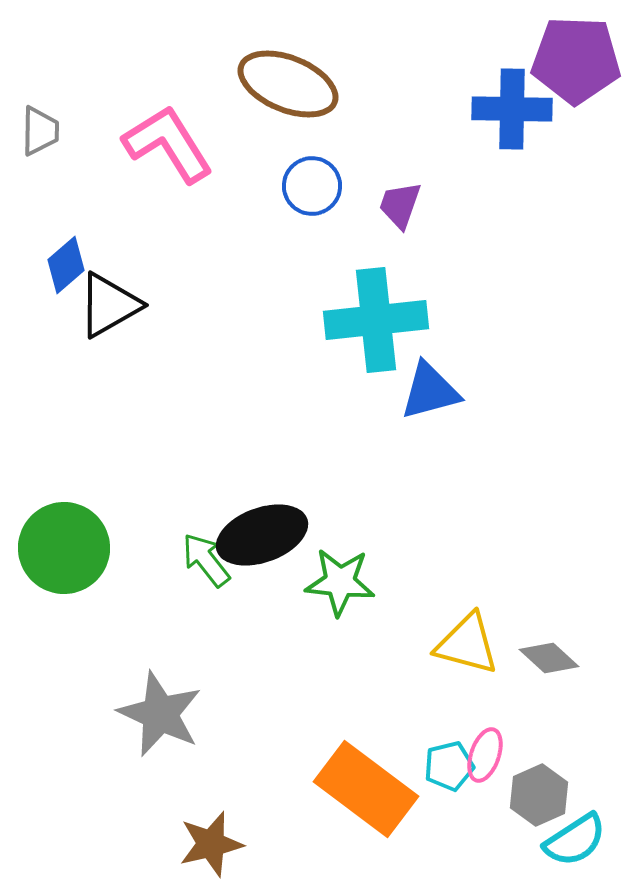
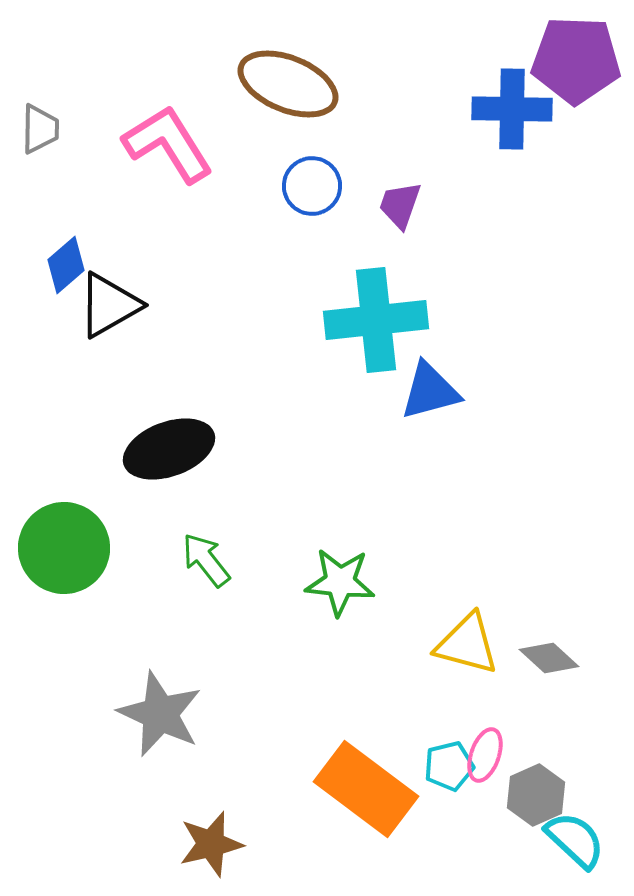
gray trapezoid: moved 2 px up
black ellipse: moved 93 px left, 86 px up
gray hexagon: moved 3 px left
cyan semicircle: rotated 104 degrees counterclockwise
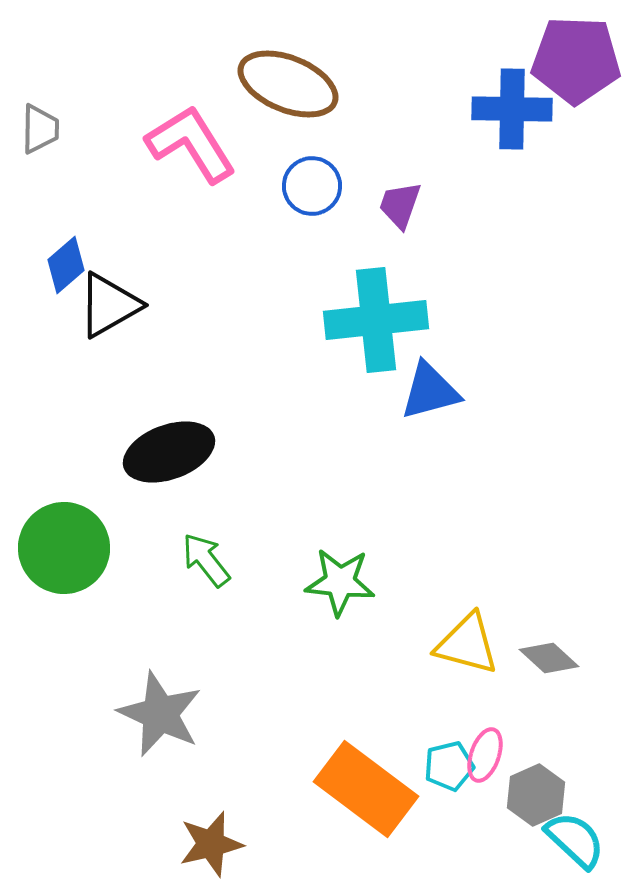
pink L-shape: moved 23 px right
black ellipse: moved 3 px down
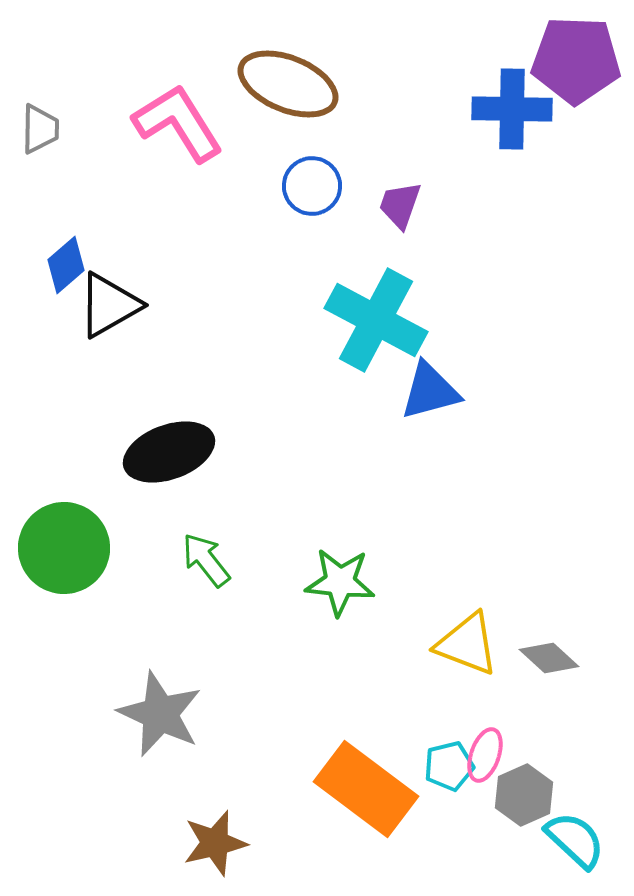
pink L-shape: moved 13 px left, 21 px up
cyan cross: rotated 34 degrees clockwise
yellow triangle: rotated 6 degrees clockwise
gray hexagon: moved 12 px left
brown star: moved 4 px right, 1 px up
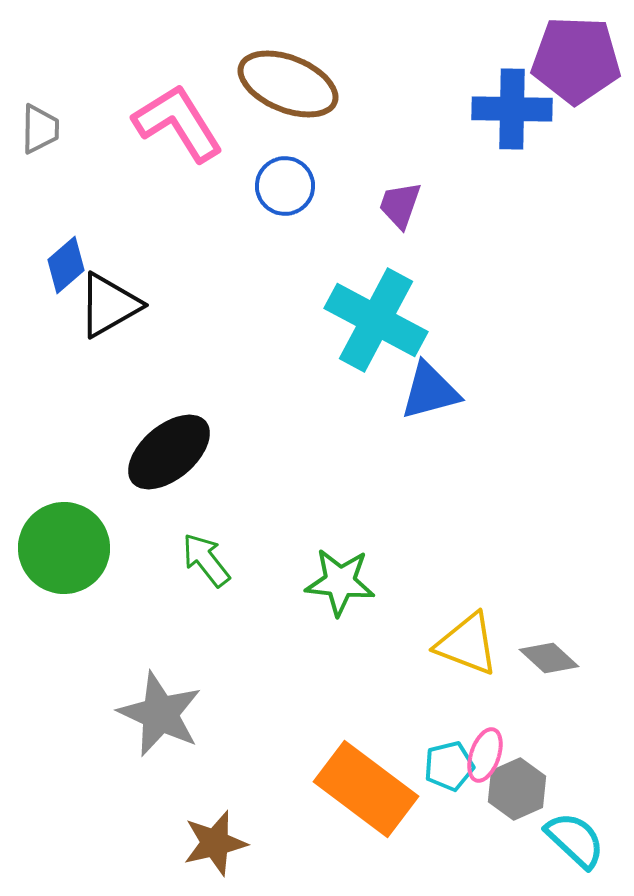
blue circle: moved 27 px left
black ellipse: rotated 20 degrees counterclockwise
gray hexagon: moved 7 px left, 6 px up
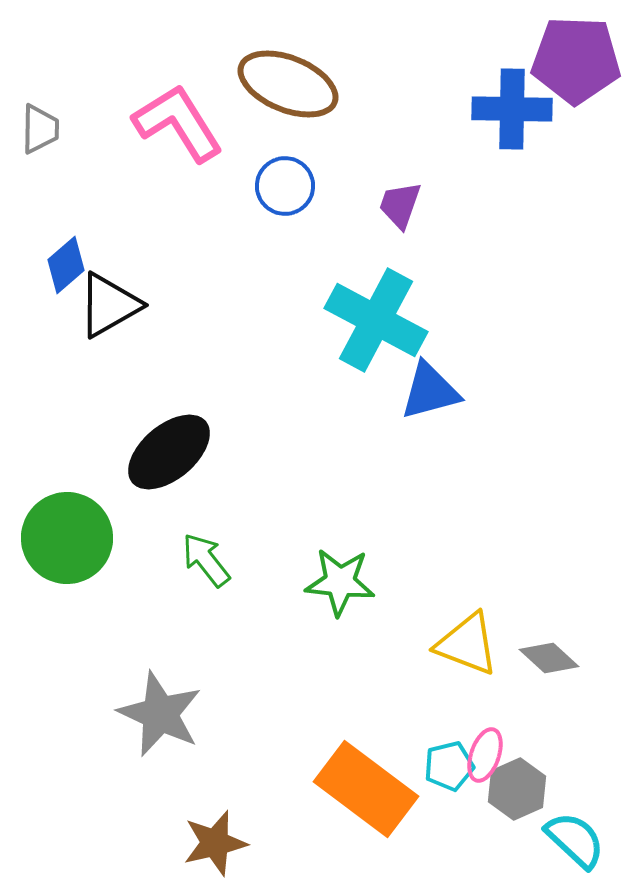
green circle: moved 3 px right, 10 px up
